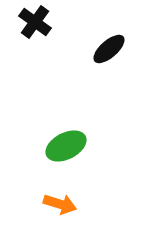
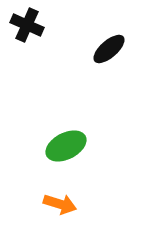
black cross: moved 8 px left, 3 px down; rotated 12 degrees counterclockwise
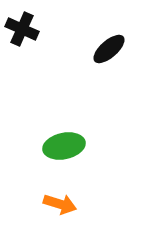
black cross: moved 5 px left, 4 px down
green ellipse: moved 2 px left; rotated 15 degrees clockwise
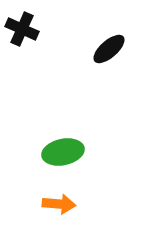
green ellipse: moved 1 px left, 6 px down
orange arrow: moved 1 px left; rotated 12 degrees counterclockwise
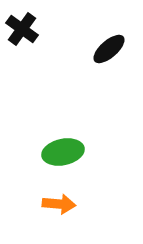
black cross: rotated 12 degrees clockwise
